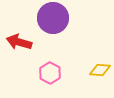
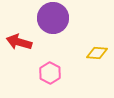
yellow diamond: moved 3 px left, 17 px up
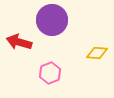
purple circle: moved 1 px left, 2 px down
pink hexagon: rotated 10 degrees clockwise
